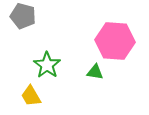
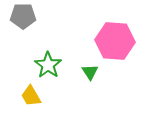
gray pentagon: rotated 15 degrees counterclockwise
green star: moved 1 px right
green triangle: moved 5 px left; rotated 48 degrees clockwise
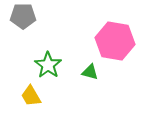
pink hexagon: rotated 6 degrees clockwise
green triangle: rotated 42 degrees counterclockwise
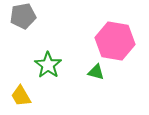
gray pentagon: rotated 10 degrees counterclockwise
green triangle: moved 6 px right
yellow trapezoid: moved 10 px left
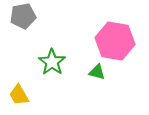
green star: moved 4 px right, 3 px up
green triangle: moved 1 px right
yellow trapezoid: moved 2 px left, 1 px up
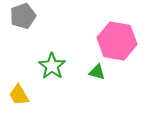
gray pentagon: rotated 10 degrees counterclockwise
pink hexagon: moved 2 px right
green star: moved 4 px down
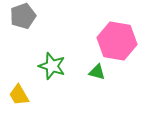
green star: rotated 16 degrees counterclockwise
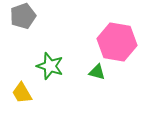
pink hexagon: moved 1 px down
green star: moved 2 px left
yellow trapezoid: moved 3 px right, 2 px up
